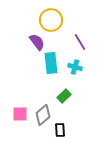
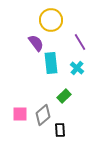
purple semicircle: moved 1 px left, 1 px down
cyan cross: moved 2 px right, 1 px down; rotated 24 degrees clockwise
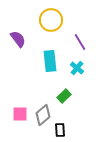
purple semicircle: moved 18 px left, 4 px up
cyan rectangle: moved 1 px left, 2 px up
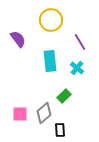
gray diamond: moved 1 px right, 2 px up
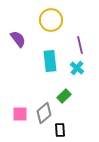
purple line: moved 3 px down; rotated 18 degrees clockwise
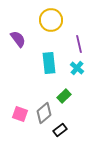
purple line: moved 1 px left, 1 px up
cyan rectangle: moved 1 px left, 2 px down
pink square: rotated 21 degrees clockwise
black rectangle: rotated 56 degrees clockwise
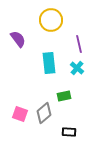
green rectangle: rotated 32 degrees clockwise
black rectangle: moved 9 px right, 2 px down; rotated 40 degrees clockwise
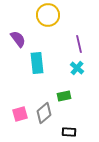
yellow circle: moved 3 px left, 5 px up
cyan rectangle: moved 12 px left
pink square: rotated 35 degrees counterclockwise
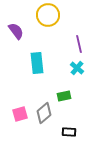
purple semicircle: moved 2 px left, 8 px up
